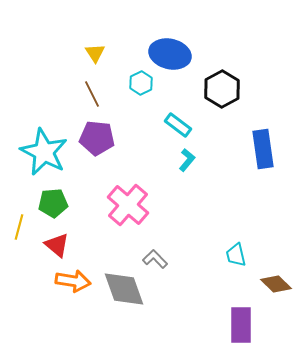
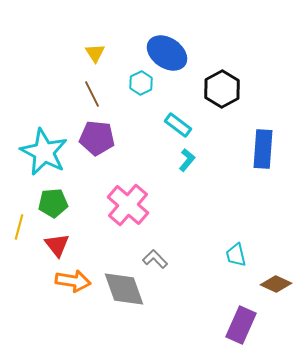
blue ellipse: moved 3 px left, 1 px up; rotated 21 degrees clockwise
blue rectangle: rotated 12 degrees clockwise
red triangle: rotated 12 degrees clockwise
brown diamond: rotated 20 degrees counterclockwise
purple rectangle: rotated 24 degrees clockwise
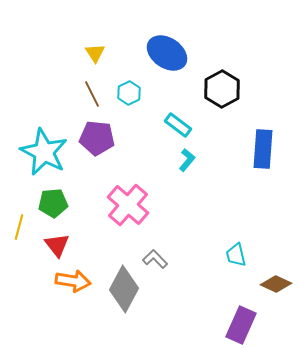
cyan hexagon: moved 12 px left, 10 px down
gray diamond: rotated 48 degrees clockwise
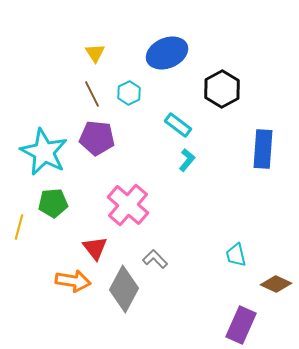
blue ellipse: rotated 57 degrees counterclockwise
red triangle: moved 38 px right, 3 px down
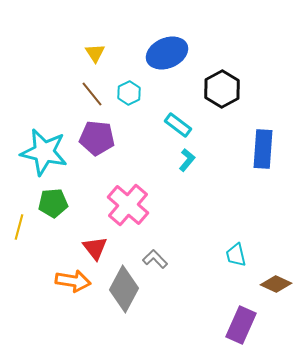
brown line: rotated 12 degrees counterclockwise
cyan star: rotated 15 degrees counterclockwise
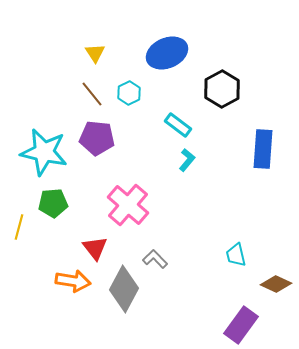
purple rectangle: rotated 12 degrees clockwise
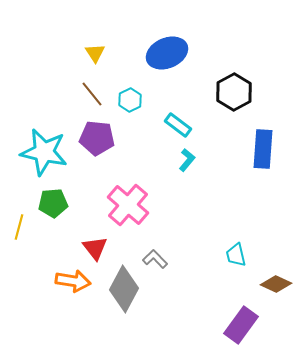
black hexagon: moved 12 px right, 3 px down
cyan hexagon: moved 1 px right, 7 px down
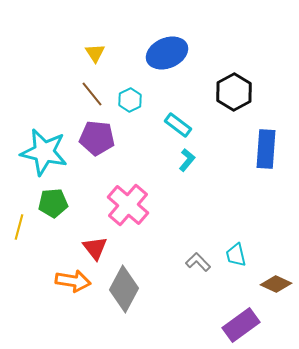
blue rectangle: moved 3 px right
gray L-shape: moved 43 px right, 3 px down
purple rectangle: rotated 18 degrees clockwise
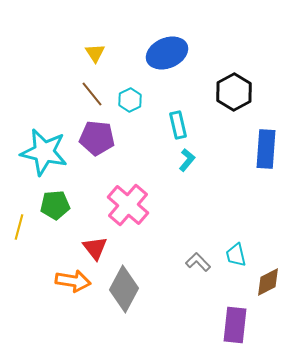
cyan rectangle: rotated 40 degrees clockwise
green pentagon: moved 2 px right, 2 px down
brown diamond: moved 8 px left, 2 px up; rotated 52 degrees counterclockwise
purple rectangle: moved 6 px left; rotated 48 degrees counterclockwise
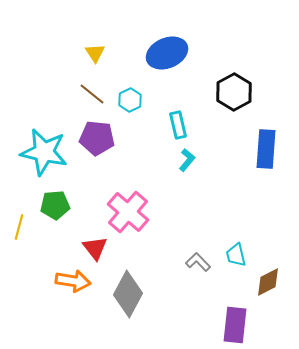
brown line: rotated 12 degrees counterclockwise
pink cross: moved 7 px down
gray diamond: moved 4 px right, 5 px down
